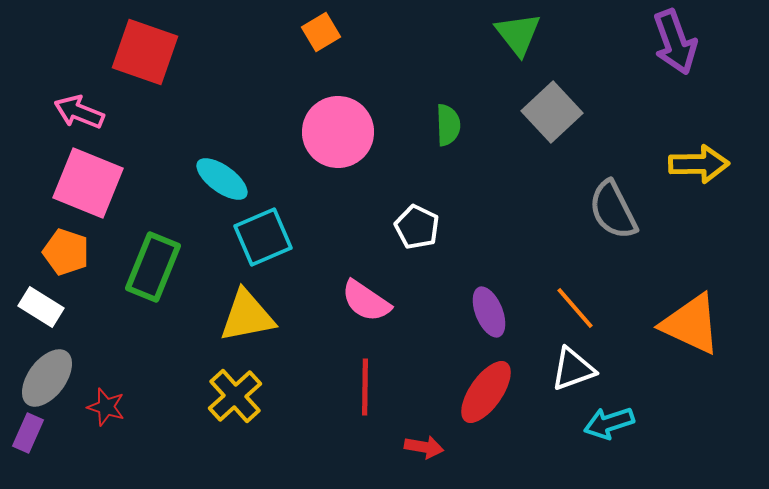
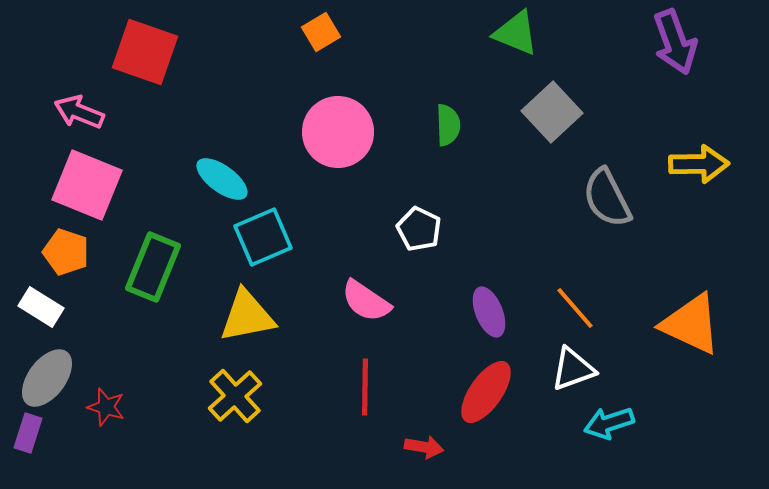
green triangle: moved 2 px left, 1 px up; rotated 30 degrees counterclockwise
pink square: moved 1 px left, 2 px down
gray semicircle: moved 6 px left, 12 px up
white pentagon: moved 2 px right, 2 px down
purple rectangle: rotated 6 degrees counterclockwise
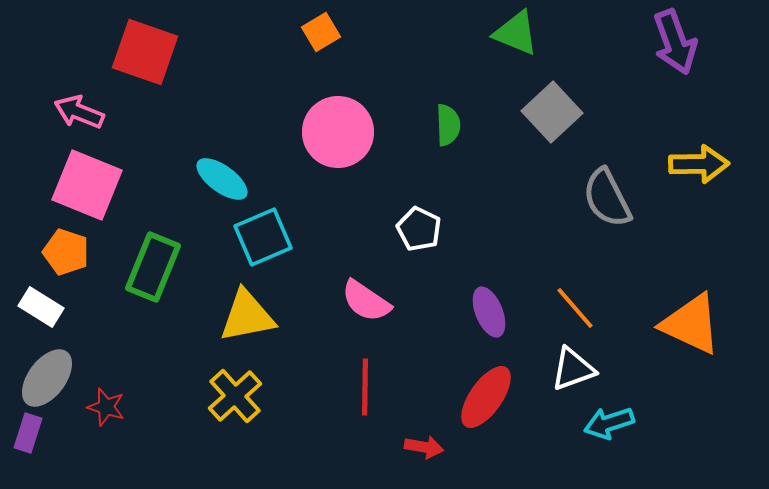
red ellipse: moved 5 px down
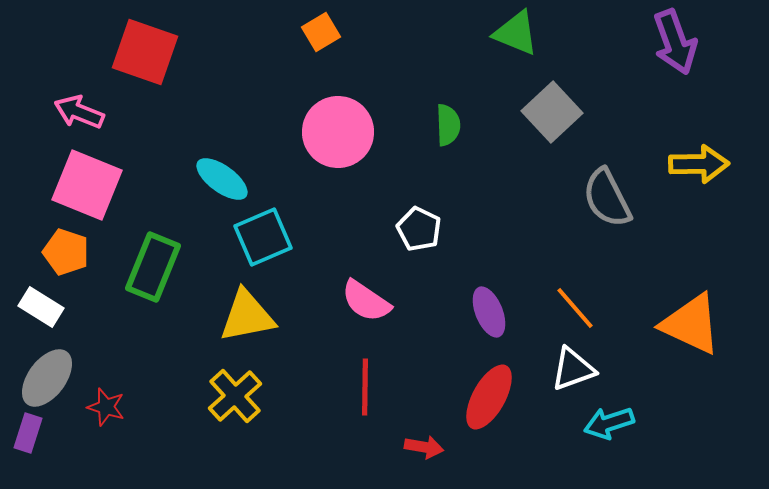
red ellipse: moved 3 px right; rotated 6 degrees counterclockwise
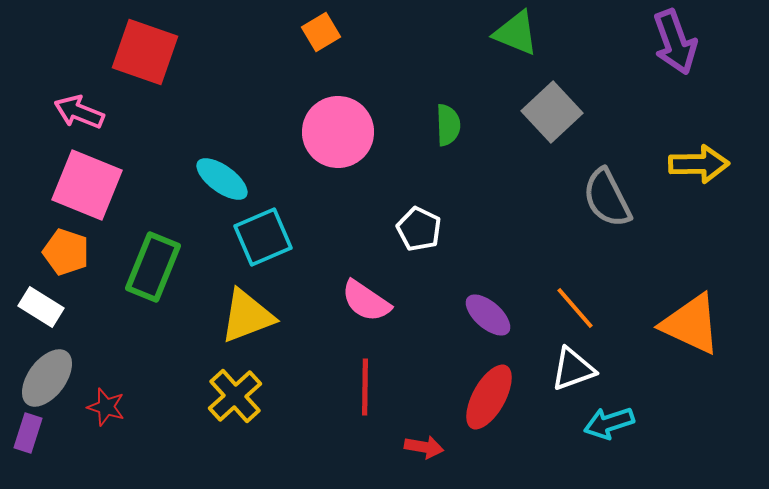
purple ellipse: moved 1 px left, 3 px down; rotated 27 degrees counterclockwise
yellow triangle: rotated 10 degrees counterclockwise
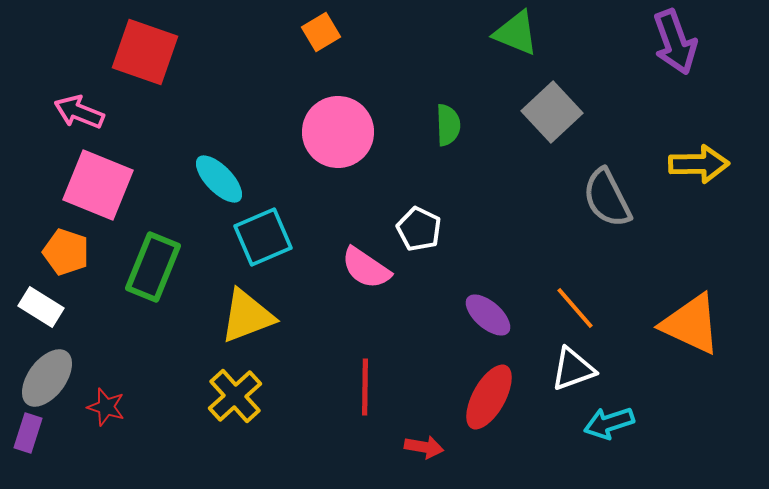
cyan ellipse: moved 3 px left; rotated 10 degrees clockwise
pink square: moved 11 px right
pink semicircle: moved 33 px up
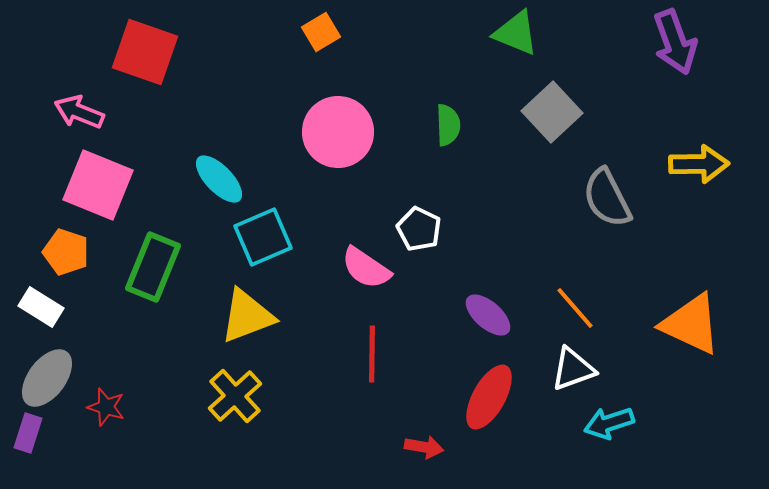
red line: moved 7 px right, 33 px up
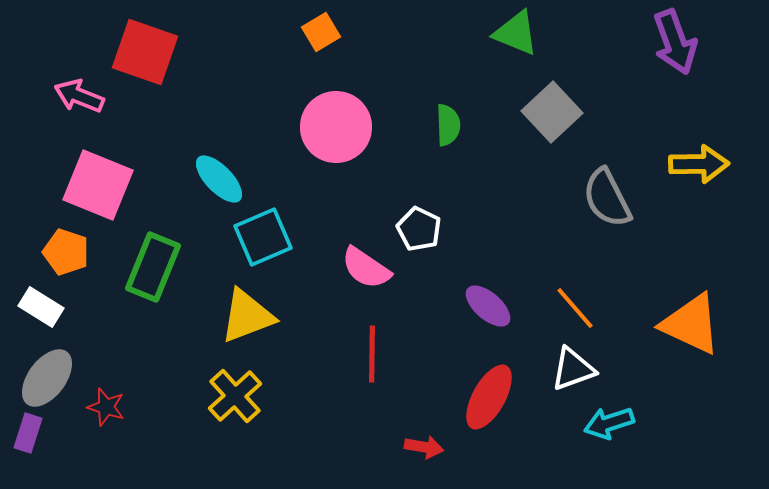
pink arrow: moved 16 px up
pink circle: moved 2 px left, 5 px up
purple ellipse: moved 9 px up
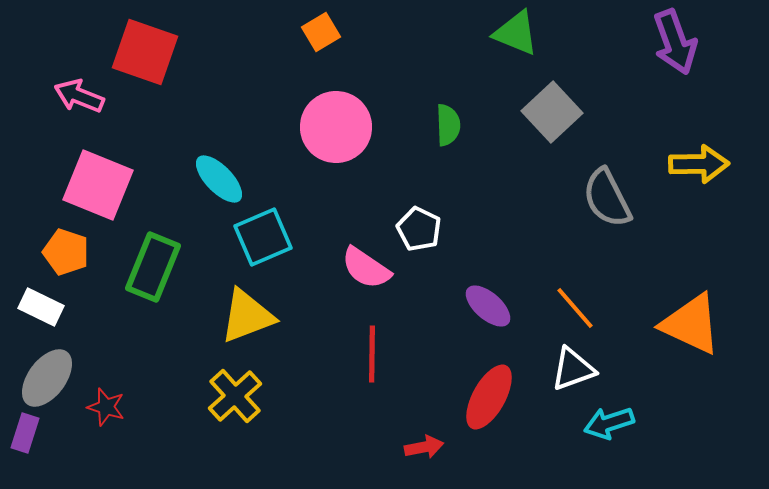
white rectangle: rotated 6 degrees counterclockwise
purple rectangle: moved 3 px left
red arrow: rotated 21 degrees counterclockwise
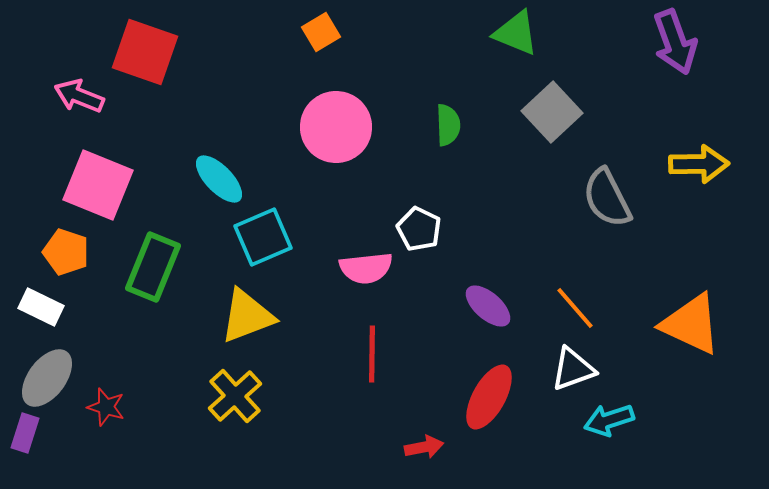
pink semicircle: rotated 40 degrees counterclockwise
cyan arrow: moved 3 px up
